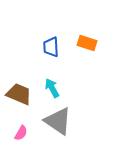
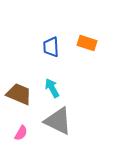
gray triangle: rotated 8 degrees counterclockwise
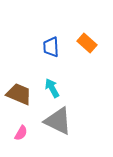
orange rectangle: rotated 24 degrees clockwise
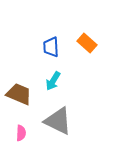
cyan arrow: moved 1 px right, 7 px up; rotated 120 degrees counterclockwise
pink semicircle: rotated 28 degrees counterclockwise
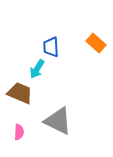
orange rectangle: moved 9 px right
cyan arrow: moved 16 px left, 12 px up
brown trapezoid: moved 1 px right, 1 px up
pink semicircle: moved 2 px left, 1 px up
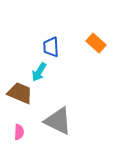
cyan arrow: moved 2 px right, 3 px down
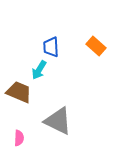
orange rectangle: moved 3 px down
cyan arrow: moved 2 px up
brown trapezoid: moved 1 px left, 1 px up
pink semicircle: moved 6 px down
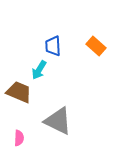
blue trapezoid: moved 2 px right, 1 px up
